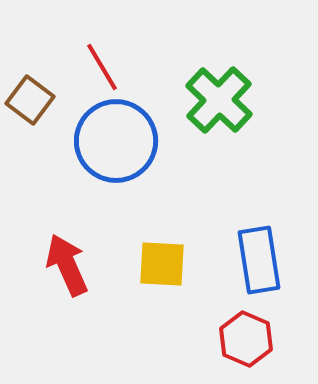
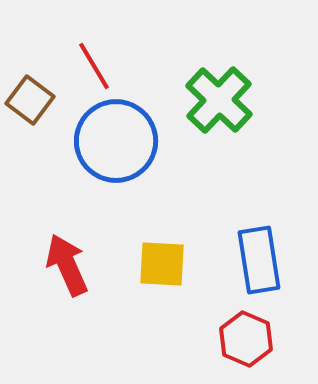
red line: moved 8 px left, 1 px up
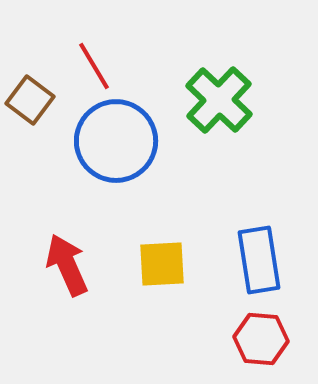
yellow square: rotated 6 degrees counterclockwise
red hexagon: moved 15 px right; rotated 18 degrees counterclockwise
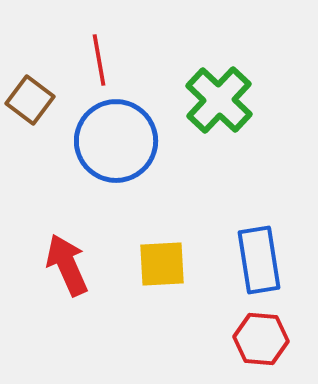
red line: moved 5 px right, 6 px up; rotated 21 degrees clockwise
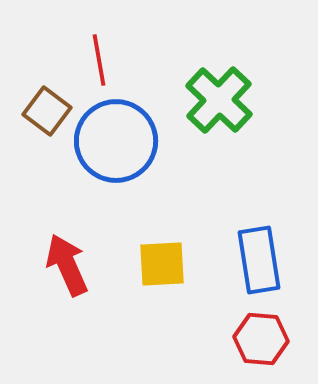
brown square: moved 17 px right, 11 px down
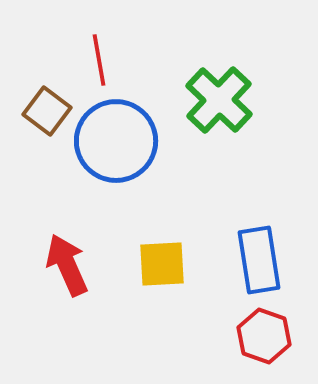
red hexagon: moved 3 px right, 3 px up; rotated 14 degrees clockwise
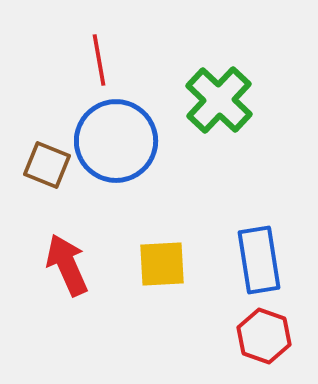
brown square: moved 54 px down; rotated 15 degrees counterclockwise
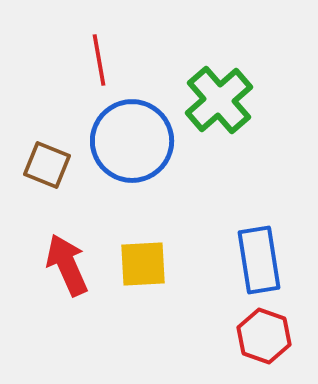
green cross: rotated 6 degrees clockwise
blue circle: moved 16 px right
yellow square: moved 19 px left
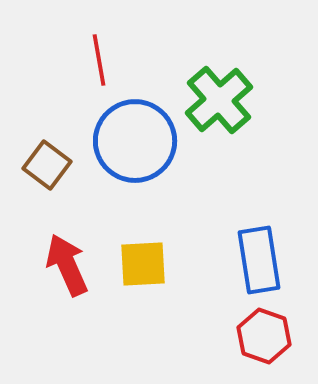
blue circle: moved 3 px right
brown square: rotated 15 degrees clockwise
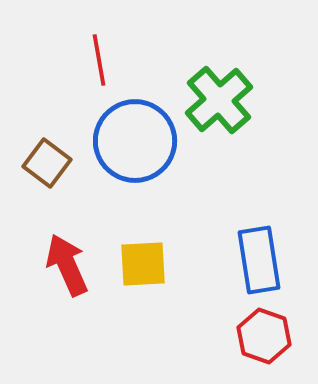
brown square: moved 2 px up
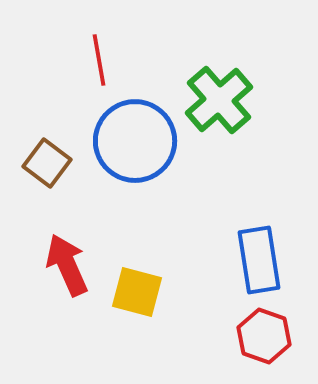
yellow square: moved 6 px left, 28 px down; rotated 18 degrees clockwise
